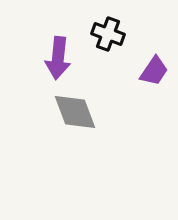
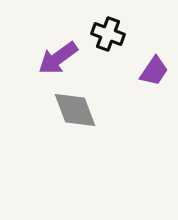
purple arrow: rotated 48 degrees clockwise
gray diamond: moved 2 px up
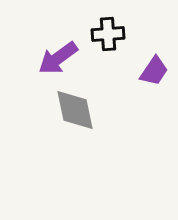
black cross: rotated 24 degrees counterclockwise
gray diamond: rotated 9 degrees clockwise
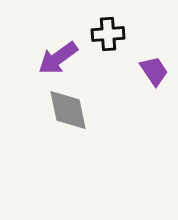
purple trapezoid: rotated 68 degrees counterclockwise
gray diamond: moved 7 px left
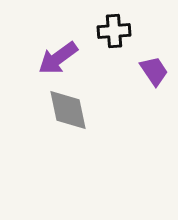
black cross: moved 6 px right, 3 px up
